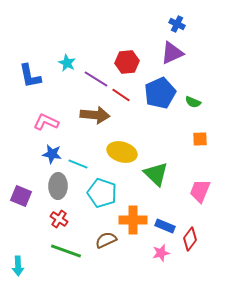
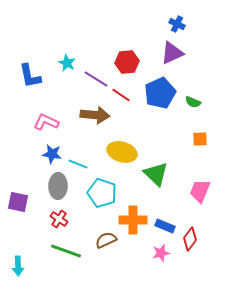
purple square: moved 3 px left, 6 px down; rotated 10 degrees counterclockwise
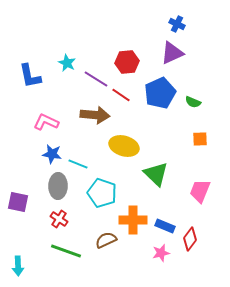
yellow ellipse: moved 2 px right, 6 px up
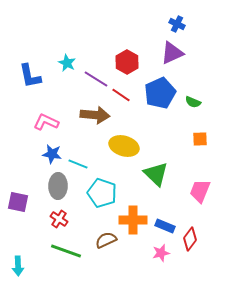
red hexagon: rotated 25 degrees counterclockwise
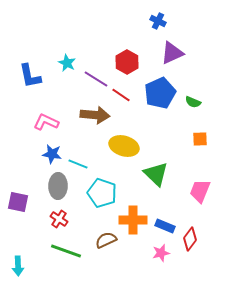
blue cross: moved 19 px left, 3 px up
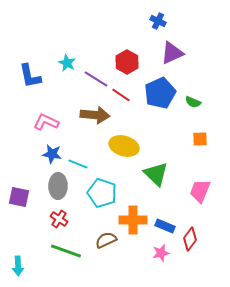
purple square: moved 1 px right, 5 px up
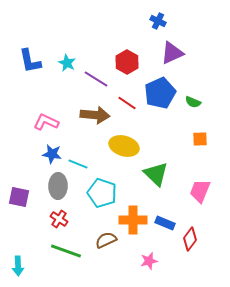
blue L-shape: moved 15 px up
red line: moved 6 px right, 8 px down
blue rectangle: moved 3 px up
pink star: moved 12 px left, 8 px down
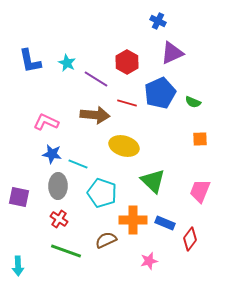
red line: rotated 18 degrees counterclockwise
green triangle: moved 3 px left, 7 px down
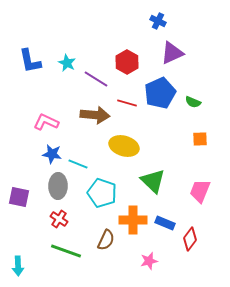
brown semicircle: rotated 140 degrees clockwise
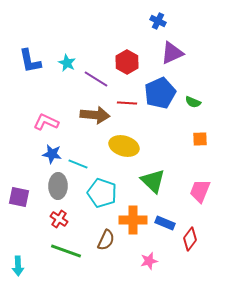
red line: rotated 12 degrees counterclockwise
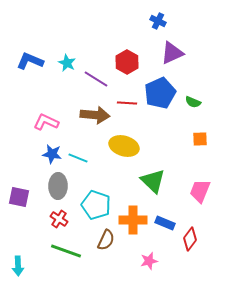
blue L-shape: rotated 124 degrees clockwise
cyan line: moved 6 px up
cyan pentagon: moved 6 px left, 12 px down
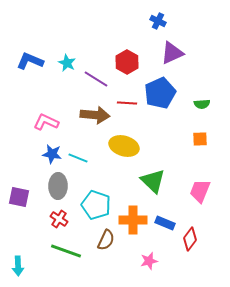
green semicircle: moved 9 px right, 2 px down; rotated 28 degrees counterclockwise
